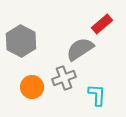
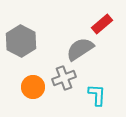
orange circle: moved 1 px right
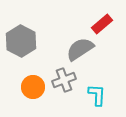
gray cross: moved 2 px down
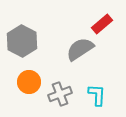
gray hexagon: moved 1 px right
gray cross: moved 4 px left, 14 px down
orange circle: moved 4 px left, 5 px up
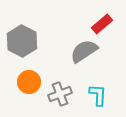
gray semicircle: moved 4 px right, 2 px down
cyan L-shape: moved 1 px right
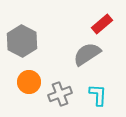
gray semicircle: moved 3 px right, 3 px down
